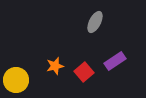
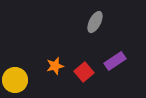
yellow circle: moved 1 px left
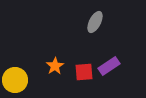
purple rectangle: moved 6 px left, 5 px down
orange star: rotated 18 degrees counterclockwise
red square: rotated 36 degrees clockwise
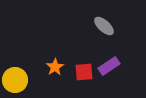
gray ellipse: moved 9 px right, 4 px down; rotated 75 degrees counterclockwise
orange star: moved 1 px down
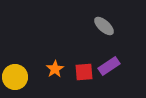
orange star: moved 2 px down
yellow circle: moved 3 px up
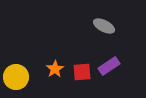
gray ellipse: rotated 15 degrees counterclockwise
red square: moved 2 px left
yellow circle: moved 1 px right
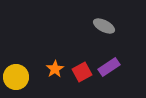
purple rectangle: moved 1 px down
red square: rotated 24 degrees counterclockwise
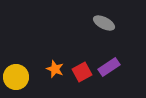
gray ellipse: moved 3 px up
orange star: rotated 18 degrees counterclockwise
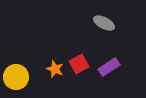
red square: moved 3 px left, 8 px up
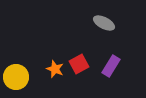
purple rectangle: moved 2 px right, 1 px up; rotated 25 degrees counterclockwise
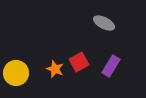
red square: moved 2 px up
yellow circle: moved 4 px up
